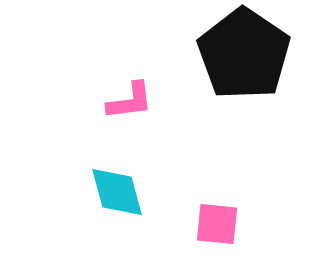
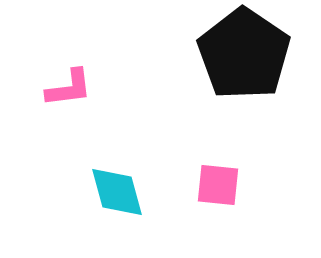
pink L-shape: moved 61 px left, 13 px up
pink square: moved 1 px right, 39 px up
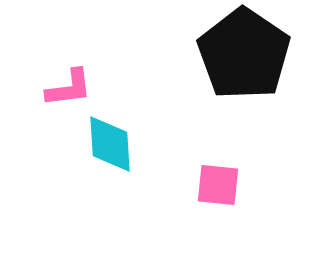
cyan diamond: moved 7 px left, 48 px up; rotated 12 degrees clockwise
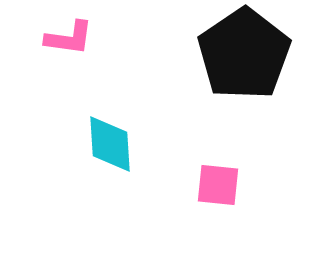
black pentagon: rotated 4 degrees clockwise
pink L-shape: moved 50 px up; rotated 15 degrees clockwise
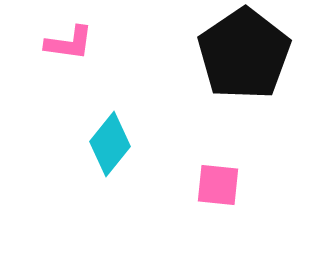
pink L-shape: moved 5 px down
cyan diamond: rotated 42 degrees clockwise
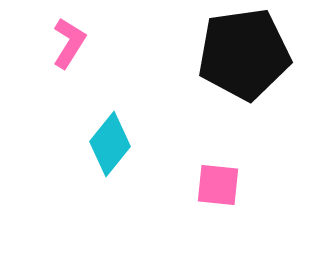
pink L-shape: rotated 66 degrees counterclockwise
black pentagon: rotated 26 degrees clockwise
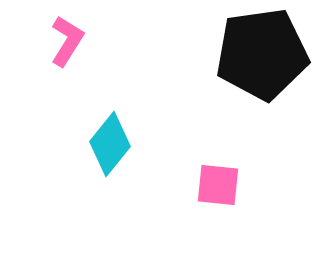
pink L-shape: moved 2 px left, 2 px up
black pentagon: moved 18 px right
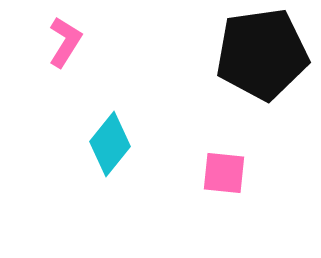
pink L-shape: moved 2 px left, 1 px down
pink square: moved 6 px right, 12 px up
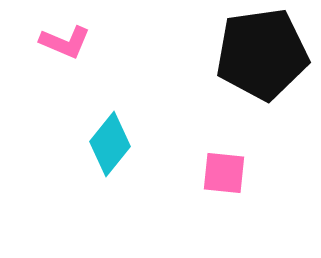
pink L-shape: rotated 81 degrees clockwise
